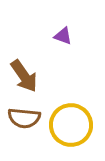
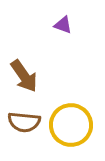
purple triangle: moved 11 px up
brown semicircle: moved 4 px down
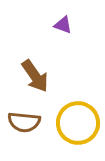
brown arrow: moved 11 px right
yellow circle: moved 7 px right, 2 px up
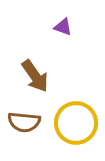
purple triangle: moved 2 px down
yellow circle: moved 2 px left
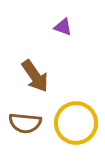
brown semicircle: moved 1 px right, 1 px down
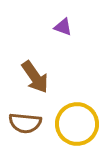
brown arrow: moved 1 px down
yellow circle: moved 1 px right, 1 px down
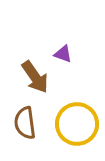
purple triangle: moved 27 px down
brown semicircle: rotated 76 degrees clockwise
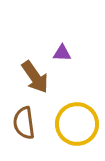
purple triangle: moved 1 px left, 1 px up; rotated 18 degrees counterclockwise
brown semicircle: moved 1 px left
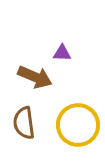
brown arrow: rotated 32 degrees counterclockwise
yellow circle: moved 1 px right, 1 px down
